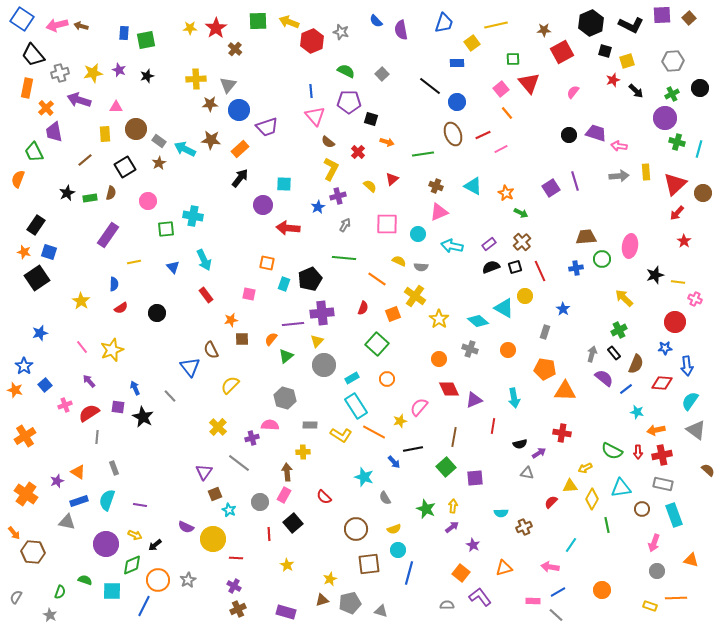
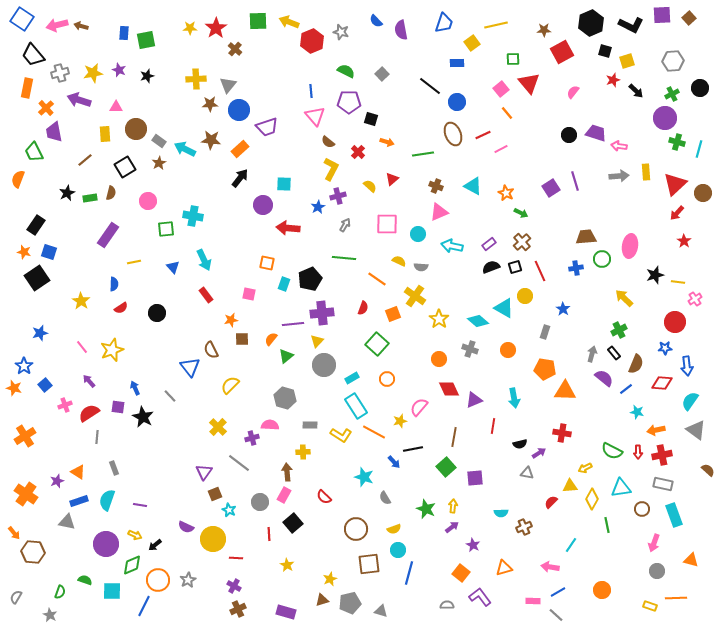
pink cross at (695, 299): rotated 32 degrees clockwise
orange star at (15, 390): moved 1 px left, 2 px up
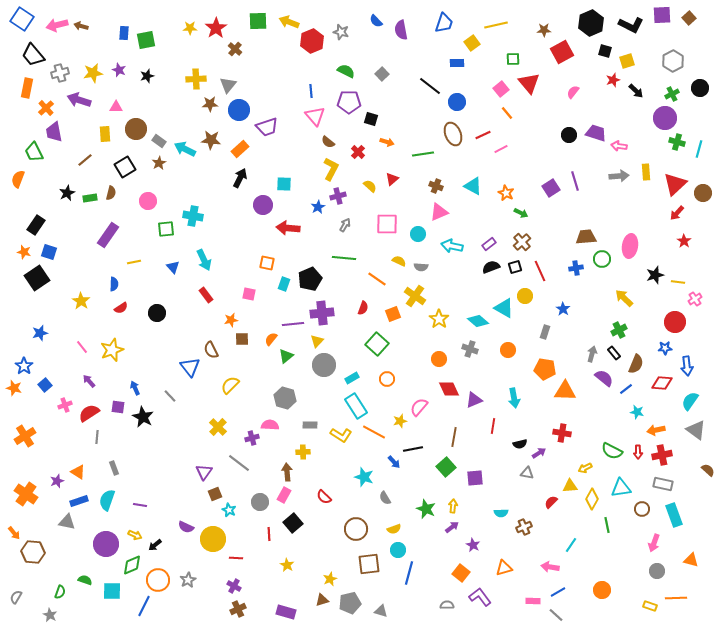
gray hexagon at (673, 61): rotated 25 degrees counterclockwise
black arrow at (240, 178): rotated 12 degrees counterclockwise
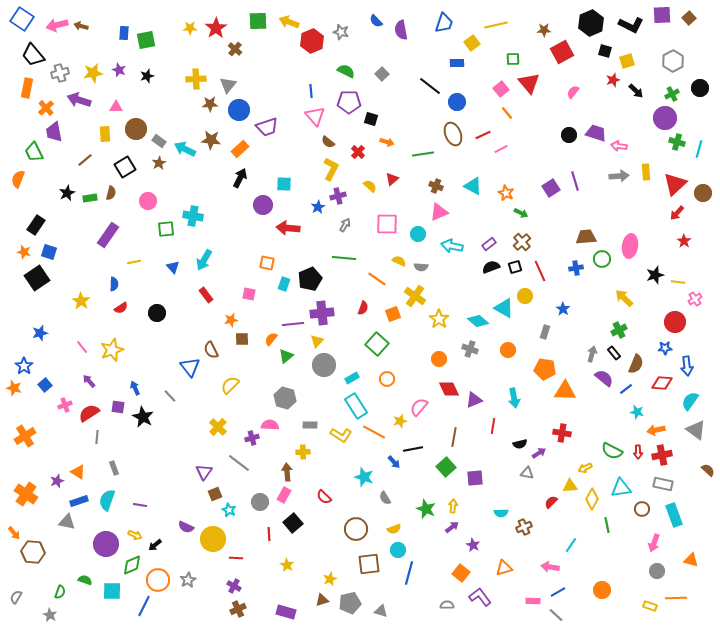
cyan arrow at (204, 260): rotated 55 degrees clockwise
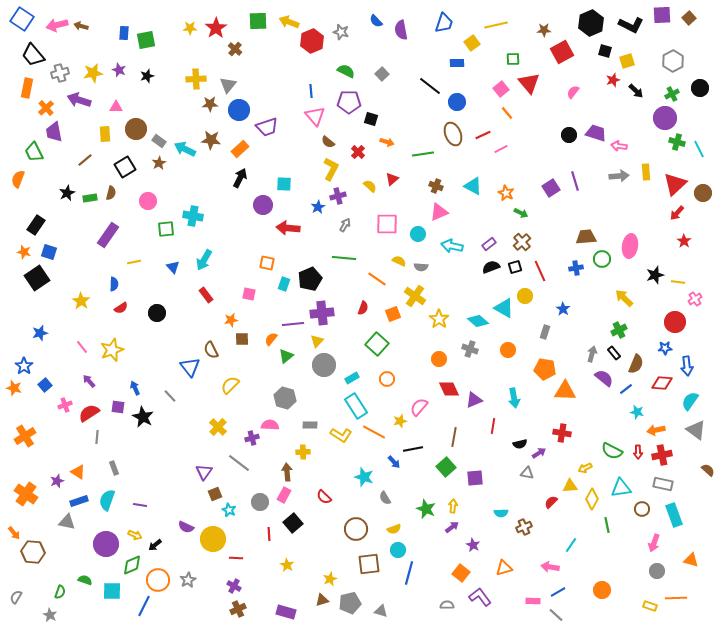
cyan line at (699, 149): rotated 42 degrees counterclockwise
